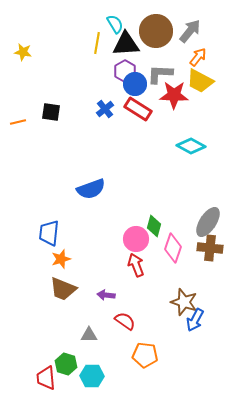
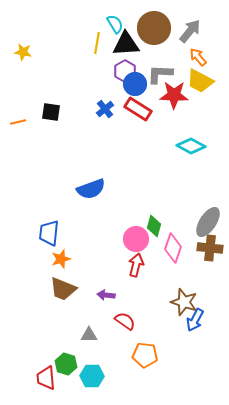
brown circle: moved 2 px left, 3 px up
orange arrow: rotated 78 degrees counterclockwise
red arrow: rotated 35 degrees clockwise
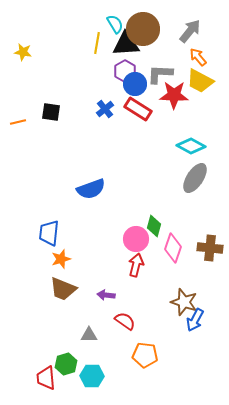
brown circle: moved 11 px left, 1 px down
gray ellipse: moved 13 px left, 44 px up
green hexagon: rotated 25 degrees clockwise
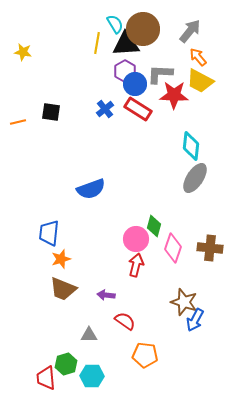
cyan diamond: rotated 68 degrees clockwise
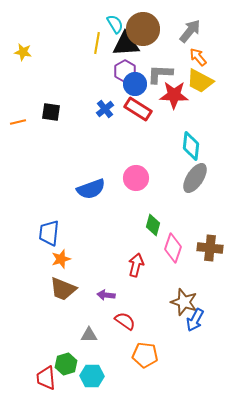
green diamond: moved 1 px left, 1 px up
pink circle: moved 61 px up
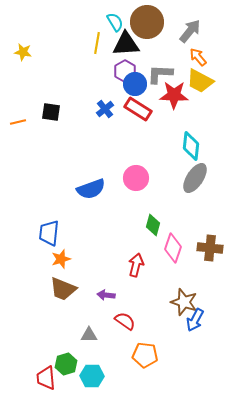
cyan semicircle: moved 2 px up
brown circle: moved 4 px right, 7 px up
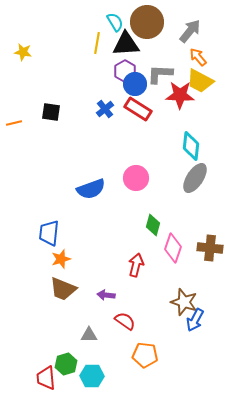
red star: moved 6 px right
orange line: moved 4 px left, 1 px down
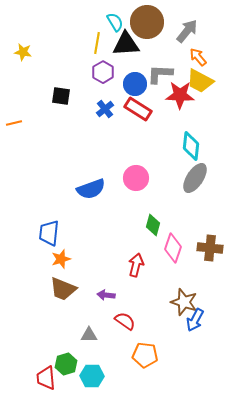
gray arrow: moved 3 px left
purple hexagon: moved 22 px left, 1 px down
black square: moved 10 px right, 16 px up
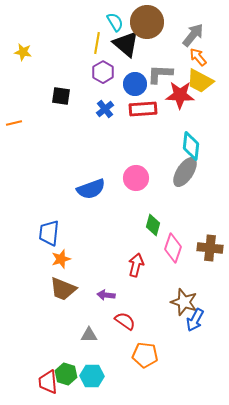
gray arrow: moved 6 px right, 4 px down
black triangle: rotated 44 degrees clockwise
red rectangle: moved 5 px right; rotated 36 degrees counterclockwise
gray ellipse: moved 10 px left, 6 px up
green hexagon: moved 10 px down; rotated 25 degrees counterclockwise
red trapezoid: moved 2 px right, 4 px down
